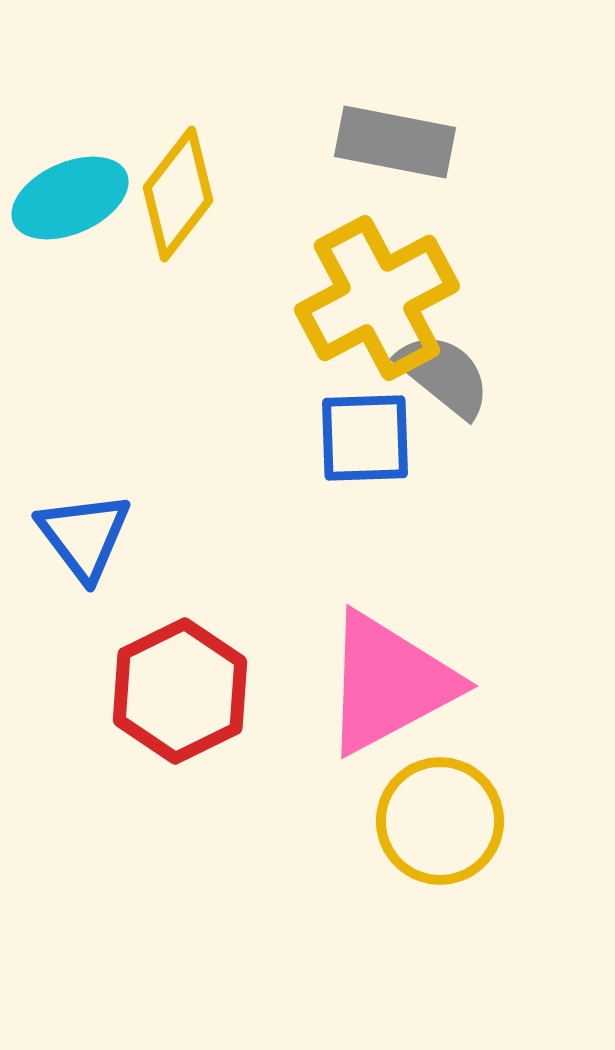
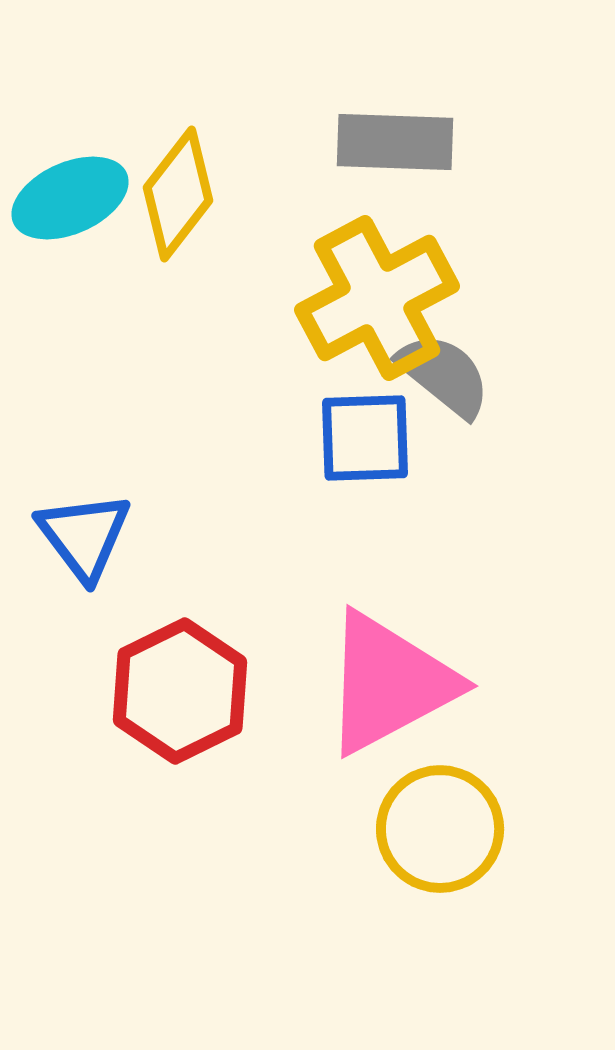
gray rectangle: rotated 9 degrees counterclockwise
yellow circle: moved 8 px down
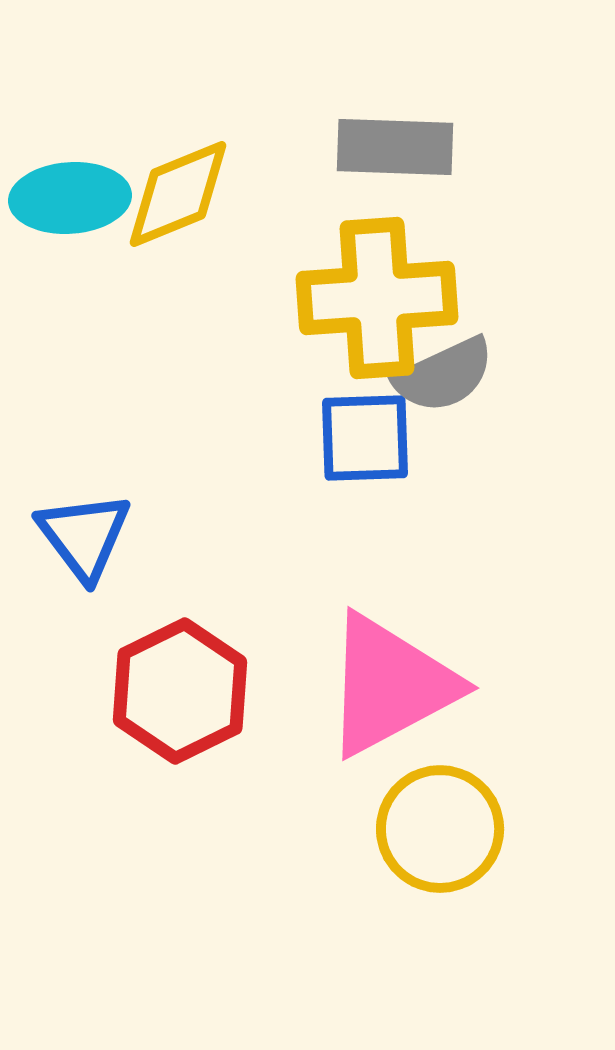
gray rectangle: moved 5 px down
yellow diamond: rotated 30 degrees clockwise
cyan ellipse: rotated 20 degrees clockwise
yellow cross: rotated 24 degrees clockwise
gray semicircle: rotated 116 degrees clockwise
pink triangle: moved 1 px right, 2 px down
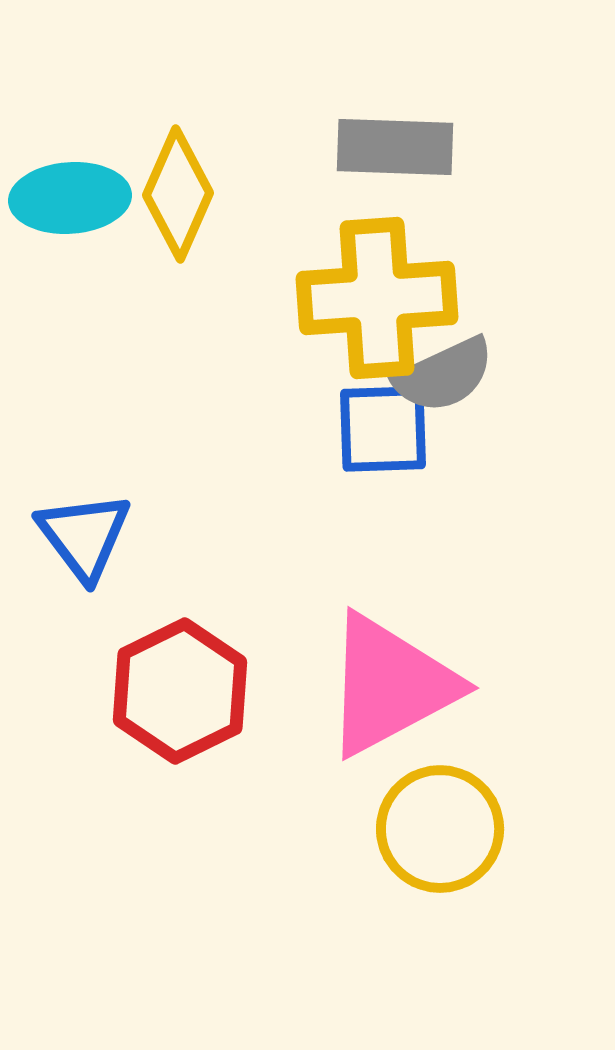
yellow diamond: rotated 44 degrees counterclockwise
blue square: moved 18 px right, 9 px up
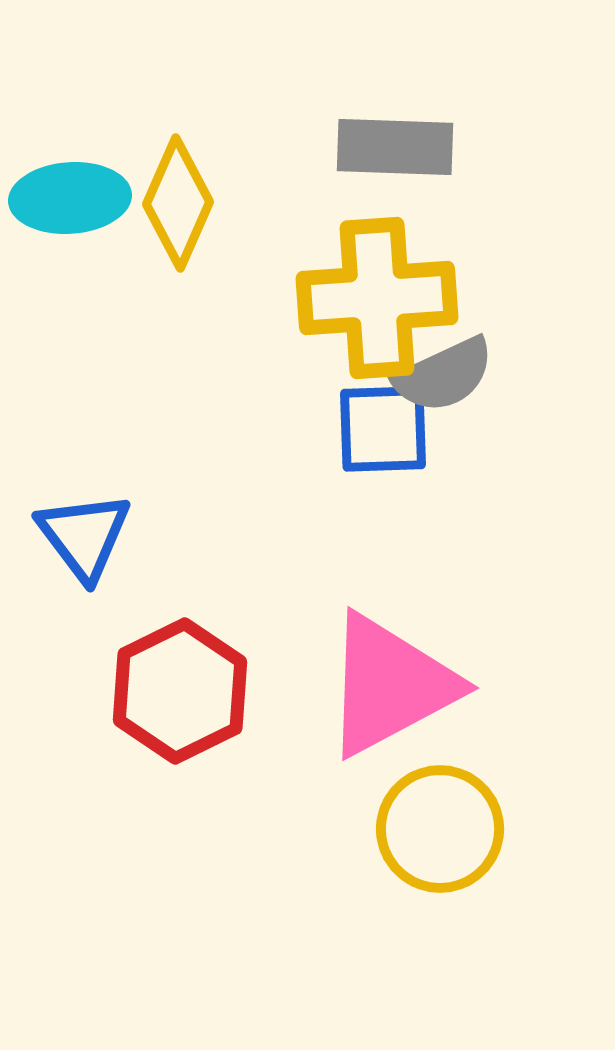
yellow diamond: moved 9 px down
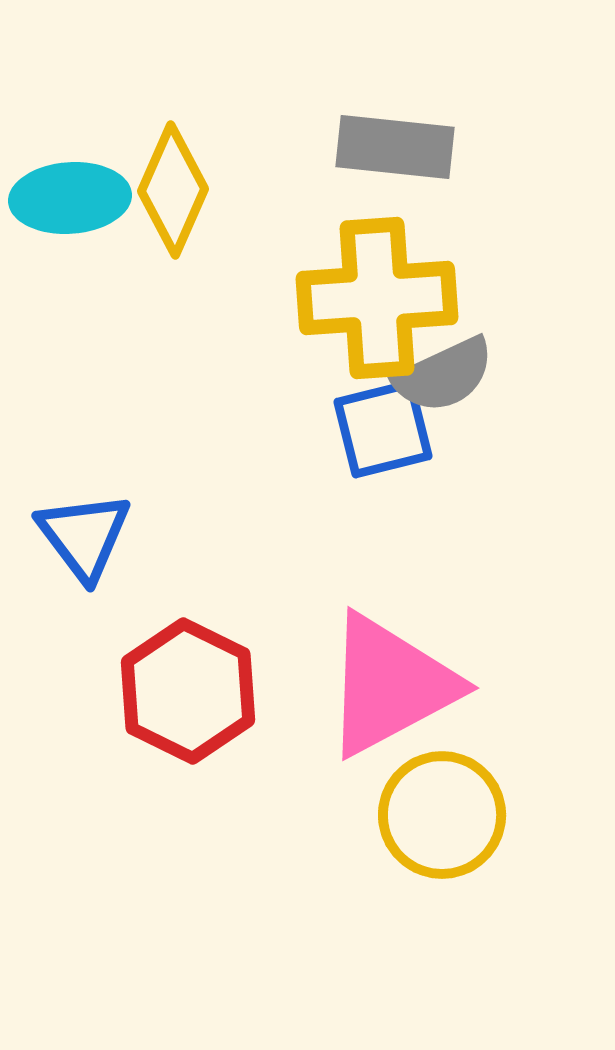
gray rectangle: rotated 4 degrees clockwise
yellow diamond: moved 5 px left, 13 px up
blue square: rotated 12 degrees counterclockwise
red hexagon: moved 8 px right; rotated 8 degrees counterclockwise
yellow circle: moved 2 px right, 14 px up
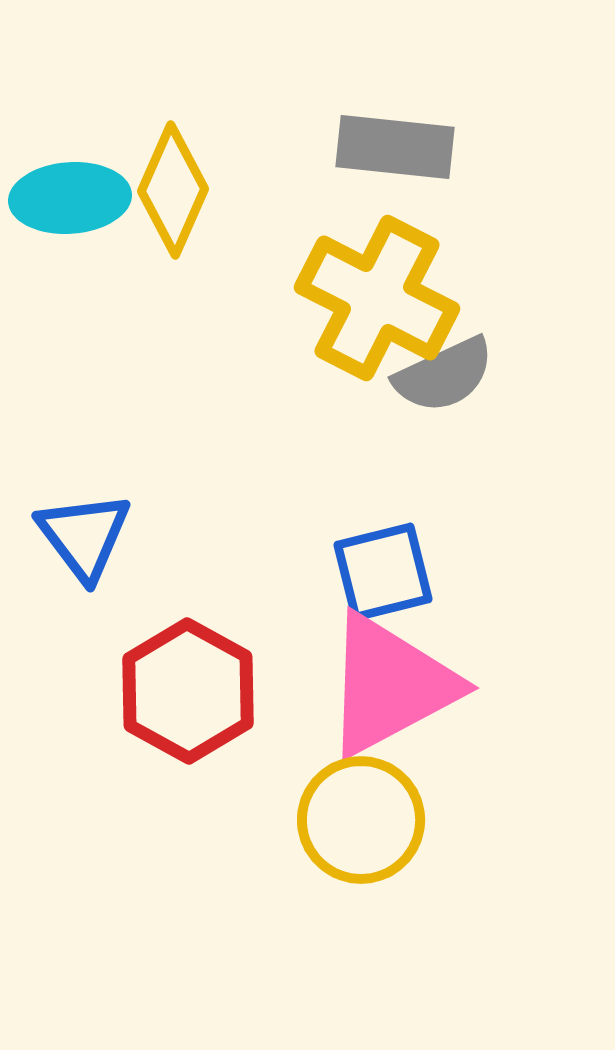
yellow cross: rotated 31 degrees clockwise
blue square: moved 143 px down
red hexagon: rotated 3 degrees clockwise
yellow circle: moved 81 px left, 5 px down
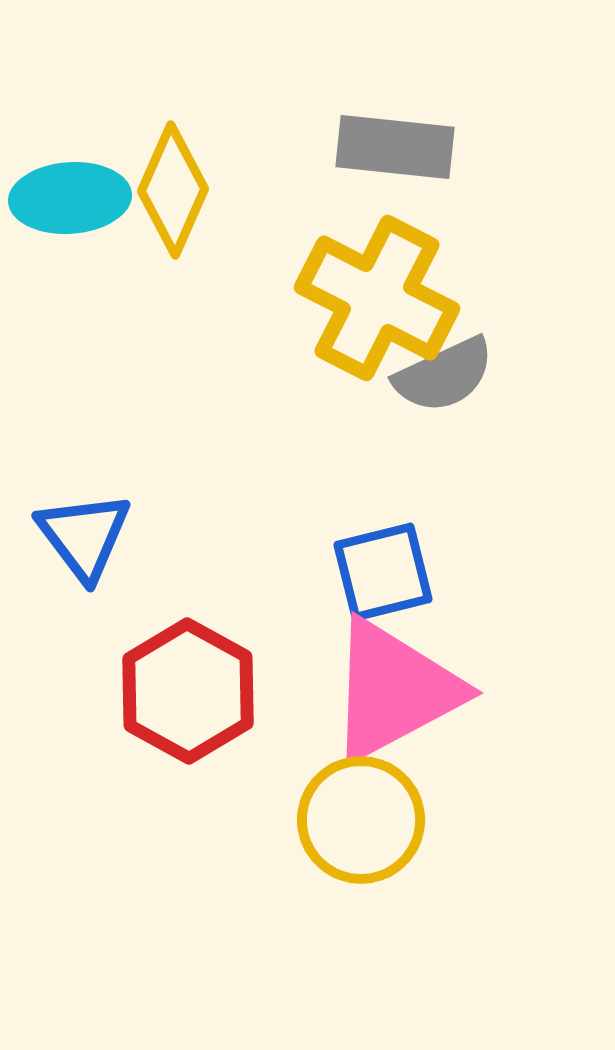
pink triangle: moved 4 px right, 5 px down
